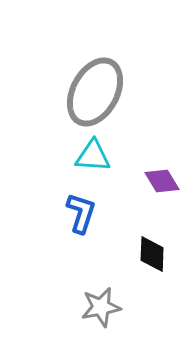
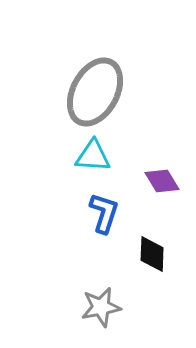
blue L-shape: moved 23 px right
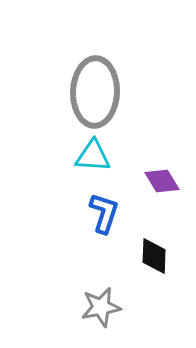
gray ellipse: rotated 26 degrees counterclockwise
black diamond: moved 2 px right, 2 px down
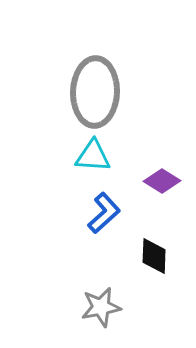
purple diamond: rotated 27 degrees counterclockwise
blue L-shape: rotated 30 degrees clockwise
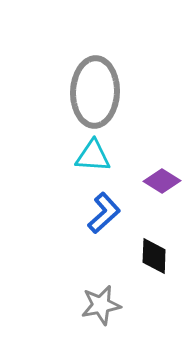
gray star: moved 2 px up
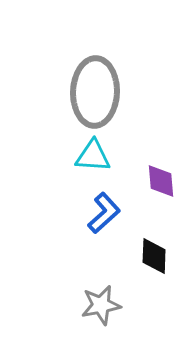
purple diamond: moved 1 px left; rotated 54 degrees clockwise
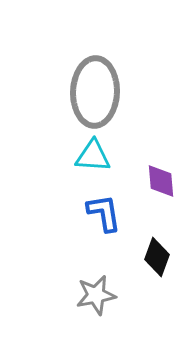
blue L-shape: rotated 57 degrees counterclockwise
black diamond: moved 3 px right, 1 px down; rotated 18 degrees clockwise
gray star: moved 5 px left, 10 px up
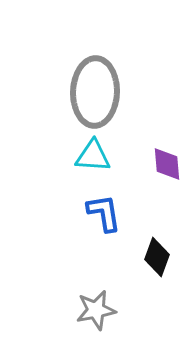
purple diamond: moved 6 px right, 17 px up
gray star: moved 15 px down
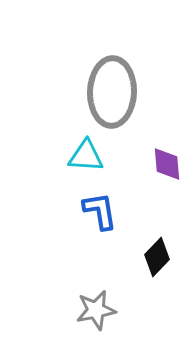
gray ellipse: moved 17 px right
cyan triangle: moved 7 px left
blue L-shape: moved 4 px left, 2 px up
black diamond: rotated 24 degrees clockwise
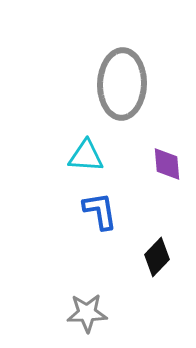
gray ellipse: moved 10 px right, 8 px up
gray star: moved 9 px left, 3 px down; rotated 9 degrees clockwise
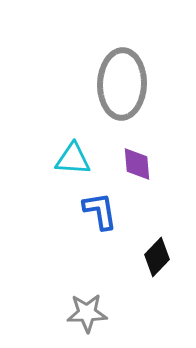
cyan triangle: moved 13 px left, 3 px down
purple diamond: moved 30 px left
